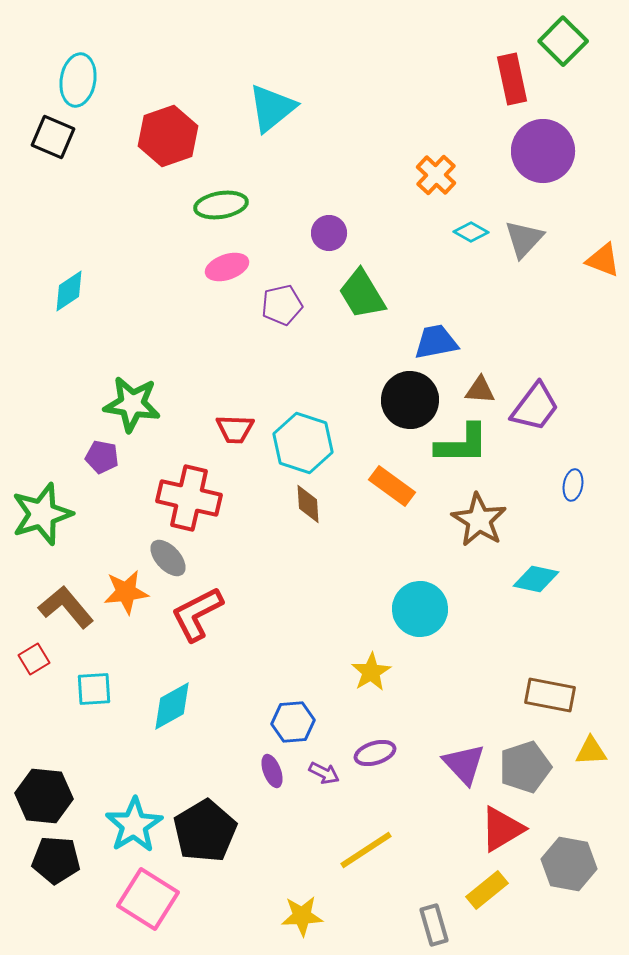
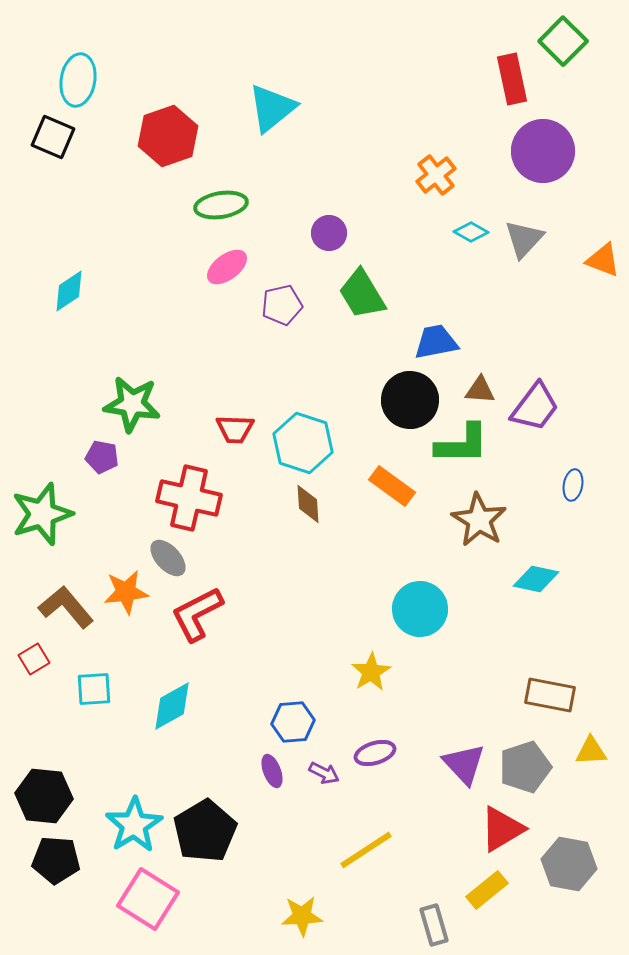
orange cross at (436, 175): rotated 9 degrees clockwise
pink ellipse at (227, 267): rotated 18 degrees counterclockwise
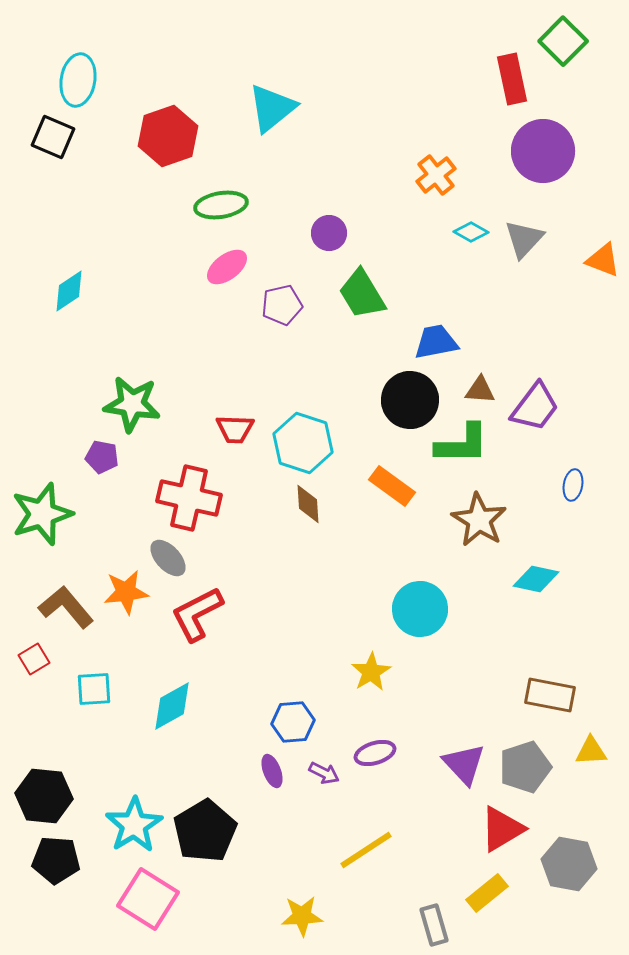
yellow rectangle at (487, 890): moved 3 px down
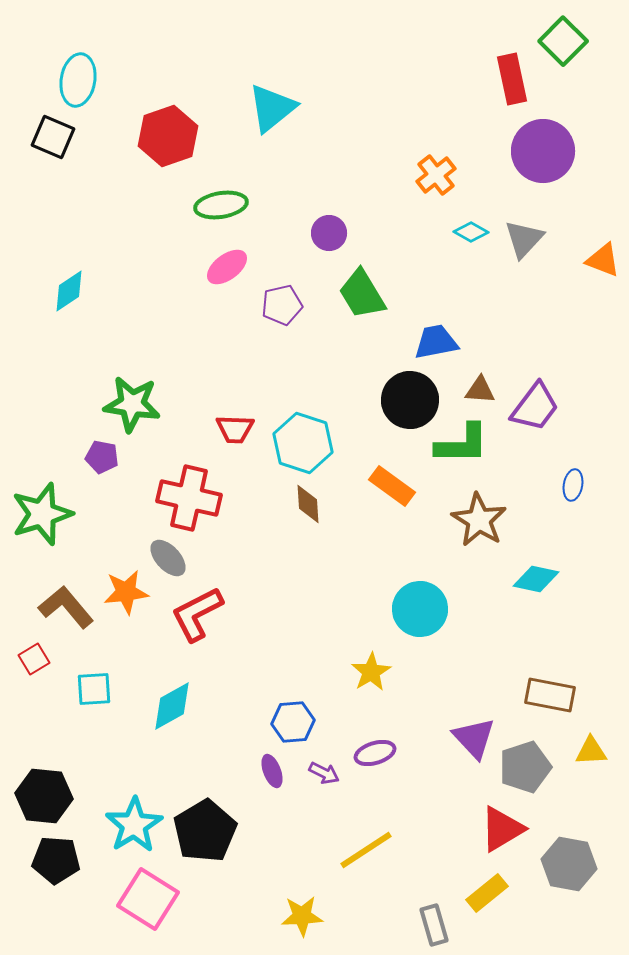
purple triangle at (464, 764): moved 10 px right, 26 px up
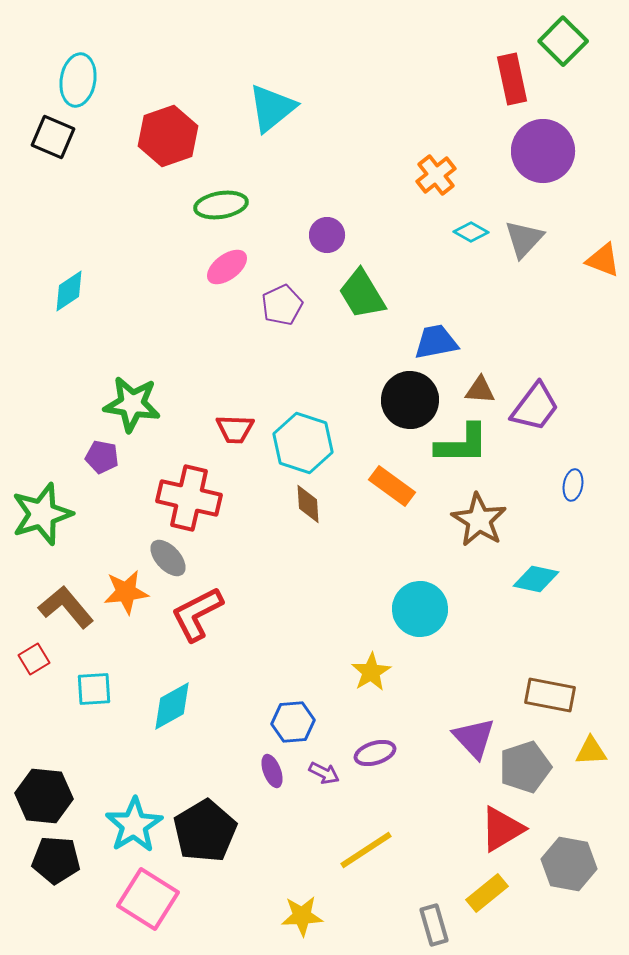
purple circle at (329, 233): moved 2 px left, 2 px down
purple pentagon at (282, 305): rotated 12 degrees counterclockwise
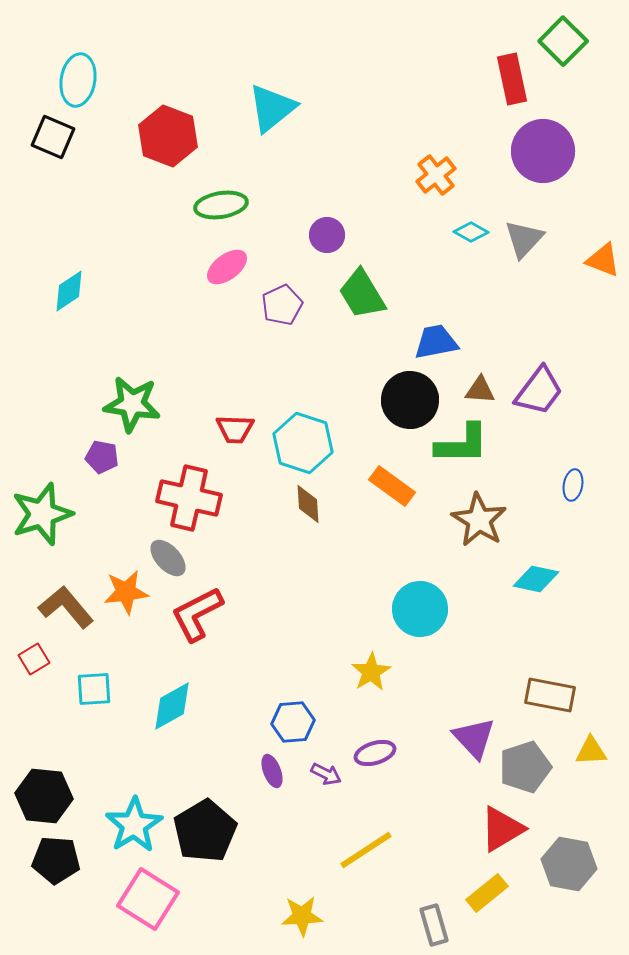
red hexagon at (168, 136): rotated 20 degrees counterclockwise
purple trapezoid at (535, 407): moved 4 px right, 16 px up
purple arrow at (324, 773): moved 2 px right, 1 px down
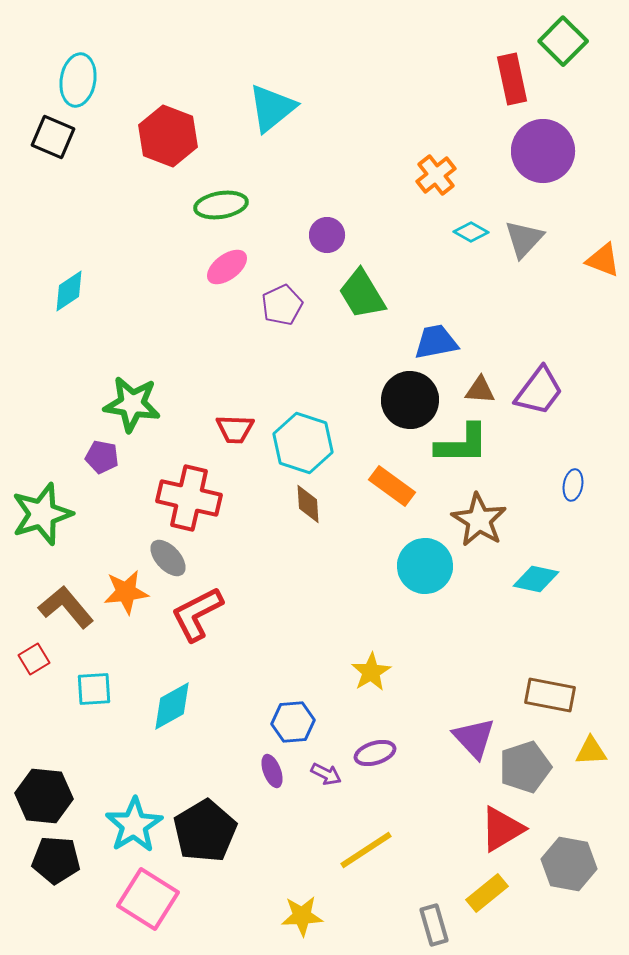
cyan circle at (420, 609): moved 5 px right, 43 px up
